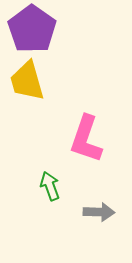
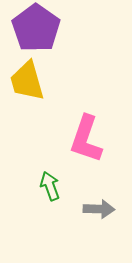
purple pentagon: moved 4 px right, 1 px up
gray arrow: moved 3 px up
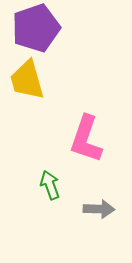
purple pentagon: rotated 18 degrees clockwise
yellow trapezoid: moved 1 px up
green arrow: moved 1 px up
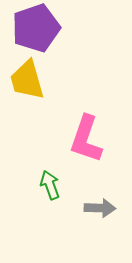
gray arrow: moved 1 px right, 1 px up
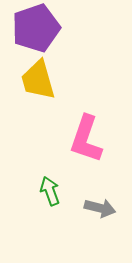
yellow trapezoid: moved 11 px right
green arrow: moved 6 px down
gray arrow: rotated 12 degrees clockwise
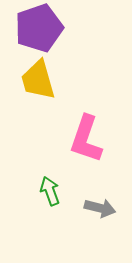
purple pentagon: moved 3 px right
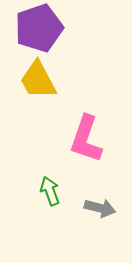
yellow trapezoid: rotated 12 degrees counterclockwise
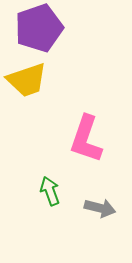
yellow trapezoid: moved 11 px left; rotated 81 degrees counterclockwise
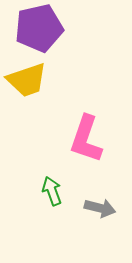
purple pentagon: rotated 6 degrees clockwise
green arrow: moved 2 px right
